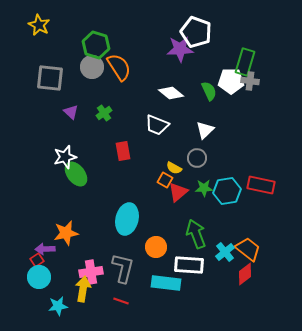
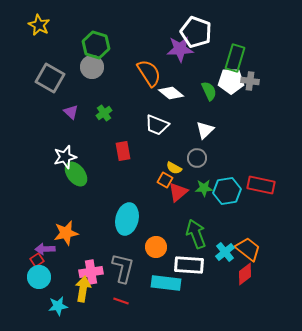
green rectangle at (245, 62): moved 10 px left, 4 px up
orange semicircle at (119, 67): moved 30 px right, 6 px down
gray square at (50, 78): rotated 24 degrees clockwise
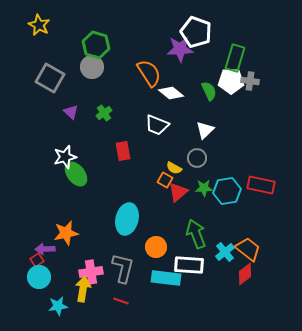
cyan rectangle at (166, 283): moved 5 px up
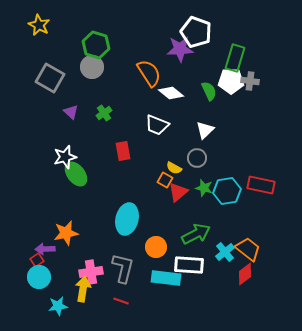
green star at (204, 188): rotated 18 degrees clockwise
green arrow at (196, 234): rotated 84 degrees clockwise
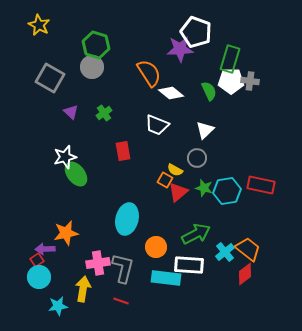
green rectangle at (235, 58): moved 5 px left, 1 px down
yellow semicircle at (174, 168): moved 1 px right, 2 px down
pink cross at (91, 272): moved 7 px right, 9 px up
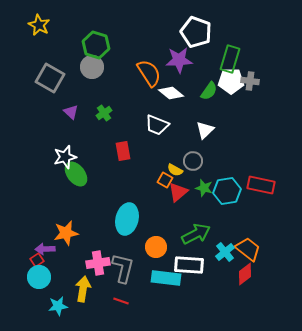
purple star at (180, 49): moved 1 px left, 11 px down
green semicircle at (209, 91): rotated 60 degrees clockwise
gray circle at (197, 158): moved 4 px left, 3 px down
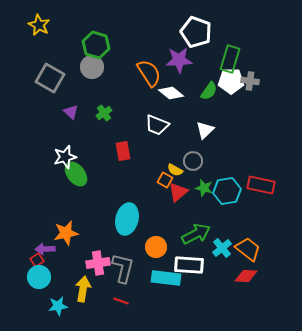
cyan cross at (225, 252): moved 3 px left, 4 px up
red diamond at (245, 274): moved 1 px right, 2 px down; rotated 40 degrees clockwise
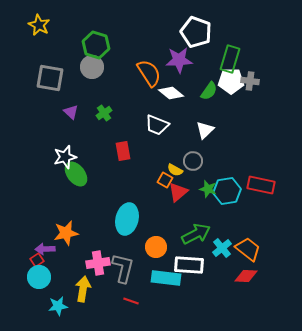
gray square at (50, 78): rotated 20 degrees counterclockwise
green star at (204, 188): moved 4 px right, 1 px down
red line at (121, 301): moved 10 px right
